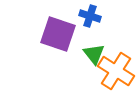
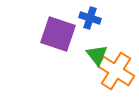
blue cross: moved 2 px down
green triangle: moved 3 px right, 1 px down
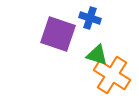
green triangle: rotated 35 degrees counterclockwise
orange cross: moved 4 px left, 4 px down
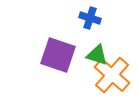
purple square: moved 21 px down
orange cross: rotated 9 degrees clockwise
